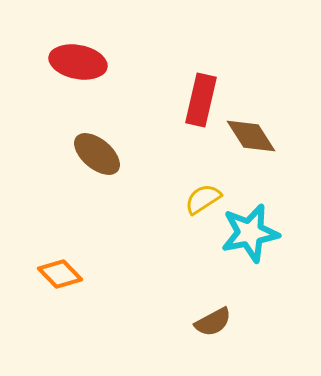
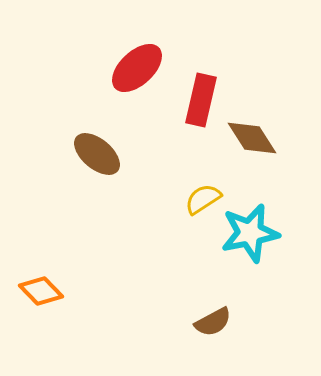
red ellipse: moved 59 px right, 6 px down; rotated 54 degrees counterclockwise
brown diamond: moved 1 px right, 2 px down
orange diamond: moved 19 px left, 17 px down
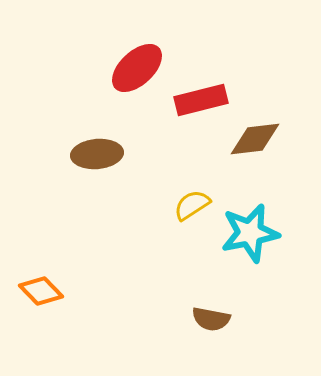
red rectangle: rotated 63 degrees clockwise
brown diamond: moved 3 px right, 1 px down; rotated 64 degrees counterclockwise
brown ellipse: rotated 45 degrees counterclockwise
yellow semicircle: moved 11 px left, 6 px down
brown semicircle: moved 2 px left, 3 px up; rotated 39 degrees clockwise
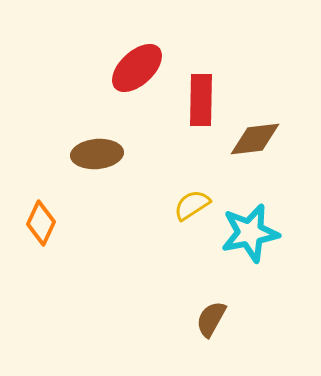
red rectangle: rotated 75 degrees counterclockwise
orange diamond: moved 68 px up; rotated 69 degrees clockwise
brown semicircle: rotated 108 degrees clockwise
